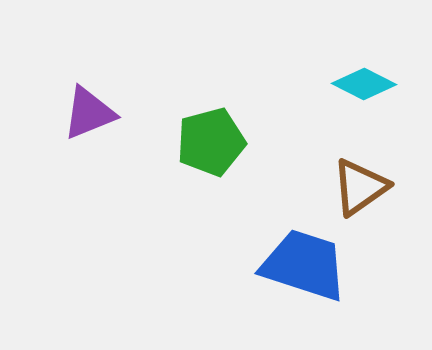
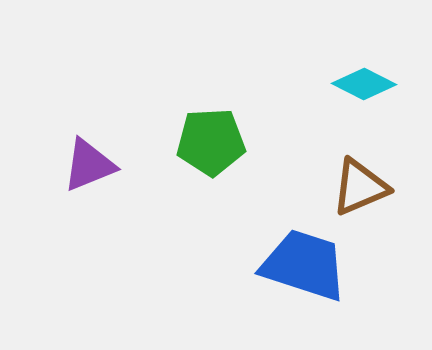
purple triangle: moved 52 px down
green pentagon: rotated 12 degrees clockwise
brown triangle: rotated 12 degrees clockwise
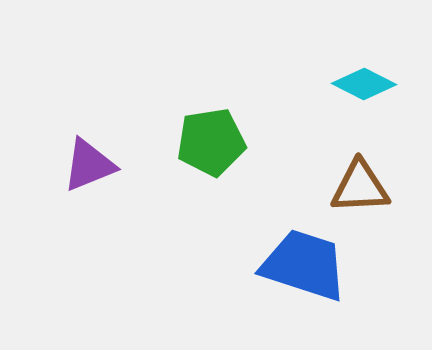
green pentagon: rotated 6 degrees counterclockwise
brown triangle: rotated 20 degrees clockwise
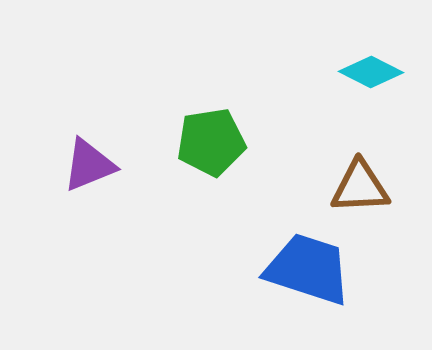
cyan diamond: moved 7 px right, 12 px up
blue trapezoid: moved 4 px right, 4 px down
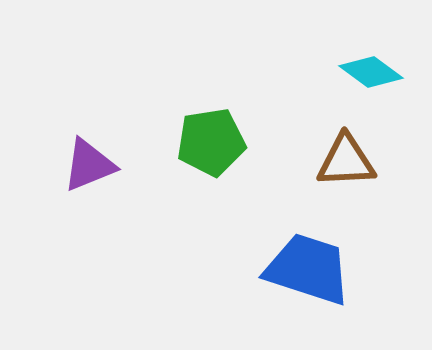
cyan diamond: rotated 10 degrees clockwise
brown triangle: moved 14 px left, 26 px up
